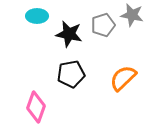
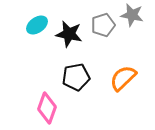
cyan ellipse: moved 9 px down; rotated 35 degrees counterclockwise
black pentagon: moved 5 px right, 3 px down
pink diamond: moved 11 px right, 1 px down
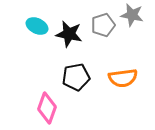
cyan ellipse: moved 1 px down; rotated 60 degrees clockwise
orange semicircle: rotated 144 degrees counterclockwise
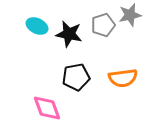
gray star: moved 2 px left; rotated 25 degrees counterclockwise
pink diamond: rotated 40 degrees counterclockwise
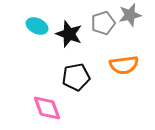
gray pentagon: moved 2 px up
black star: rotated 8 degrees clockwise
orange semicircle: moved 1 px right, 13 px up
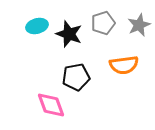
gray star: moved 9 px right, 10 px down; rotated 10 degrees counterclockwise
cyan ellipse: rotated 40 degrees counterclockwise
pink diamond: moved 4 px right, 3 px up
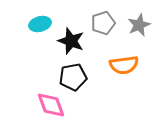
cyan ellipse: moved 3 px right, 2 px up
black star: moved 2 px right, 7 px down
black pentagon: moved 3 px left
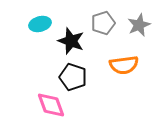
black pentagon: rotated 28 degrees clockwise
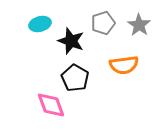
gray star: rotated 15 degrees counterclockwise
black pentagon: moved 2 px right, 1 px down; rotated 12 degrees clockwise
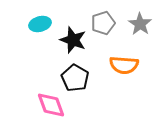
gray star: moved 1 px right, 1 px up
black star: moved 2 px right, 1 px up
orange semicircle: rotated 12 degrees clockwise
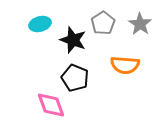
gray pentagon: rotated 15 degrees counterclockwise
orange semicircle: moved 1 px right
black pentagon: rotated 8 degrees counterclockwise
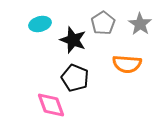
orange semicircle: moved 2 px right, 1 px up
